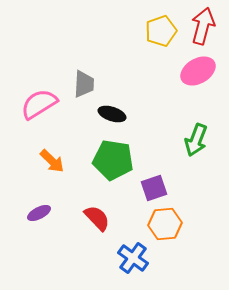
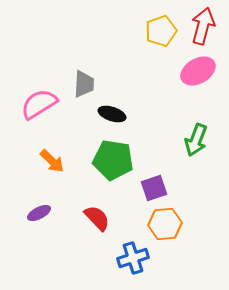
blue cross: rotated 36 degrees clockwise
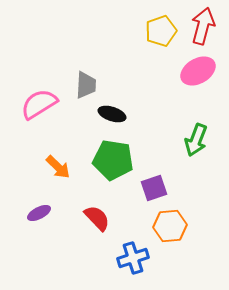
gray trapezoid: moved 2 px right, 1 px down
orange arrow: moved 6 px right, 6 px down
orange hexagon: moved 5 px right, 2 px down
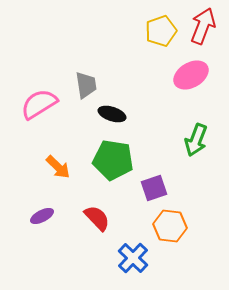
red arrow: rotated 6 degrees clockwise
pink ellipse: moved 7 px left, 4 px down
gray trapezoid: rotated 12 degrees counterclockwise
purple ellipse: moved 3 px right, 3 px down
orange hexagon: rotated 12 degrees clockwise
blue cross: rotated 28 degrees counterclockwise
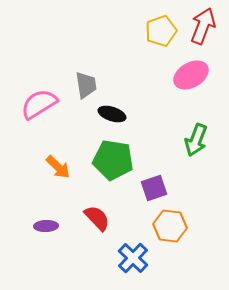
purple ellipse: moved 4 px right, 10 px down; rotated 25 degrees clockwise
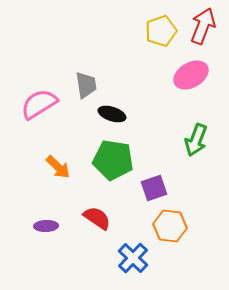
red semicircle: rotated 12 degrees counterclockwise
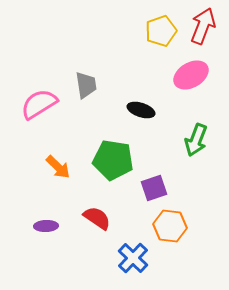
black ellipse: moved 29 px right, 4 px up
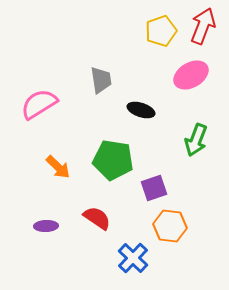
gray trapezoid: moved 15 px right, 5 px up
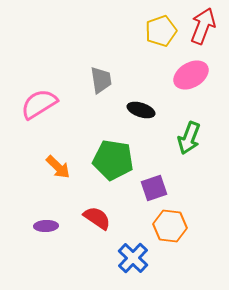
green arrow: moved 7 px left, 2 px up
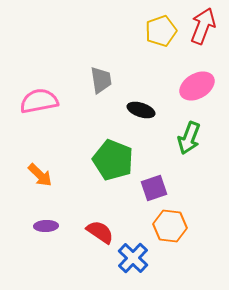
pink ellipse: moved 6 px right, 11 px down
pink semicircle: moved 3 px up; rotated 21 degrees clockwise
green pentagon: rotated 12 degrees clockwise
orange arrow: moved 18 px left, 8 px down
red semicircle: moved 3 px right, 14 px down
